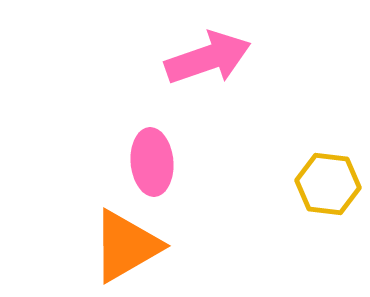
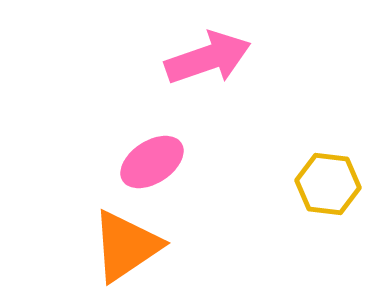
pink ellipse: rotated 62 degrees clockwise
orange triangle: rotated 4 degrees counterclockwise
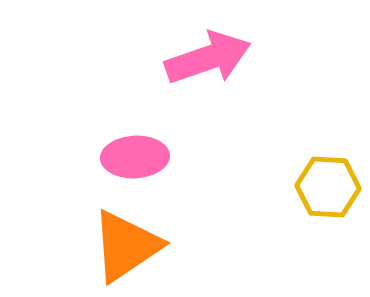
pink ellipse: moved 17 px left, 5 px up; rotated 30 degrees clockwise
yellow hexagon: moved 3 px down; rotated 4 degrees counterclockwise
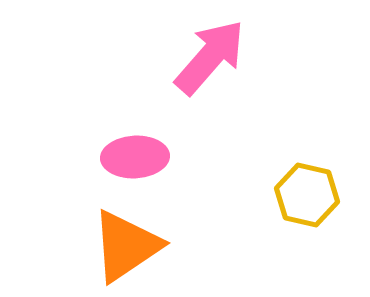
pink arrow: moved 2 px right, 1 px up; rotated 30 degrees counterclockwise
yellow hexagon: moved 21 px left, 8 px down; rotated 10 degrees clockwise
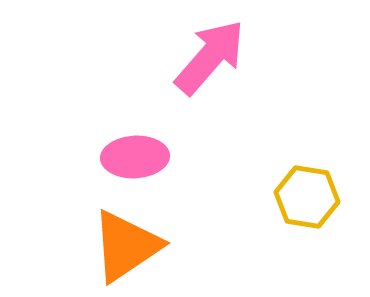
yellow hexagon: moved 2 px down; rotated 4 degrees counterclockwise
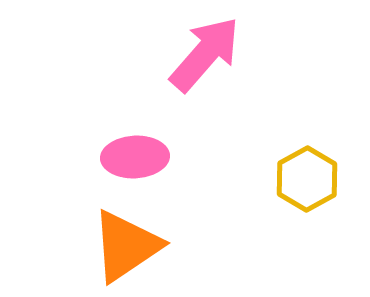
pink arrow: moved 5 px left, 3 px up
yellow hexagon: moved 18 px up; rotated 22 degrees clockwise
